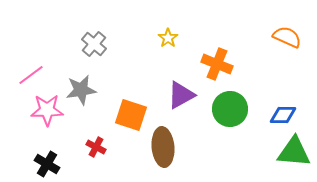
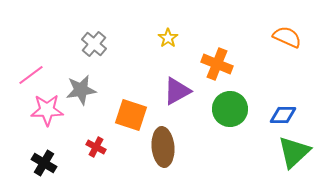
purple triangle: moved 4 px left, 4 px up
green triangle: rotated 48 degrees counterclockwise
black cross: moved 3 px left, 1 px up
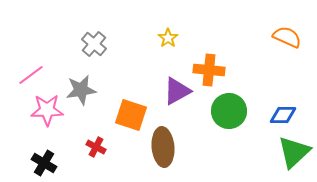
orange cross: moved 8 px left, 6 px down; rotated 16 degrees counterclockwise
green circle: moved 1 px left, 2 px down
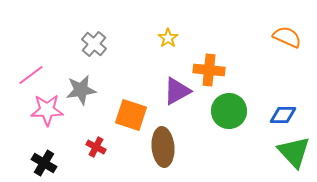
green triangle: rotated 30 degrees counterclockwise
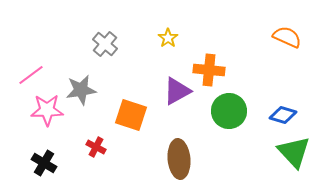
gray cross: moved 11 px right
blue diamond: rotated 16 degrees clockwise
brown ellipse: moved 16 px right, 12 px down
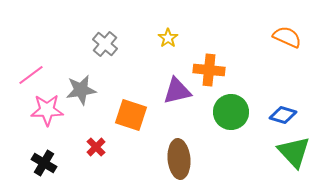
purple triangle: rotated 16 degrees clockwise
green circle: moved 2 px right, 1 px down
red cross: rotated 18 degrees clockwise
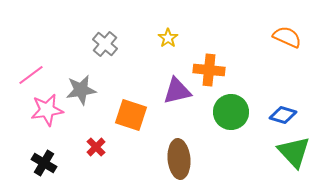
pink star: rotated 8 degrees counterclockwise
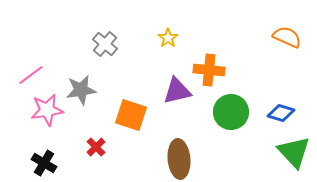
blue diamond: moved 2 px left, 2 px up
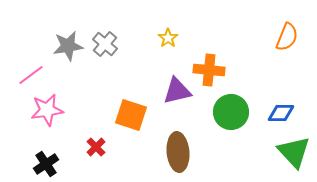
orange semicircle: rotated 88 degrees clockwise
gray star: moved 13 px left, 44 px up
blue diamond: rotated 16 degrees counterclockwise
brown ellipse: moved 1 px left, 7 px up
black cross: moved 2 px right, 1 px down; rotated 25 degrees clockwise
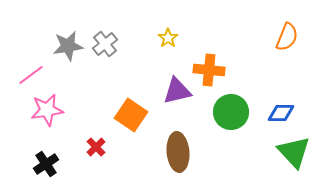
gray cross: rotated 10 degrees clockwise
orange square: rotated 16 degrees clockwise
